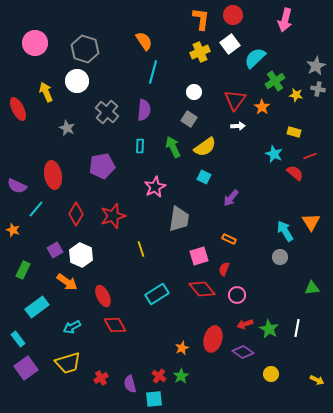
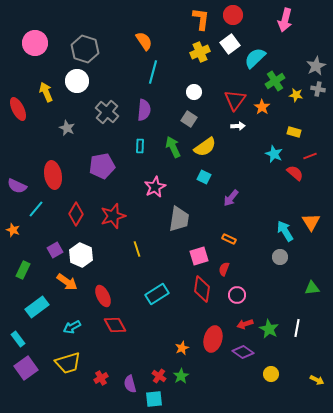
yellow line at (141, 249): moved 4 px left
red diamond at (202, 289): rotated 48 degrees clockwise
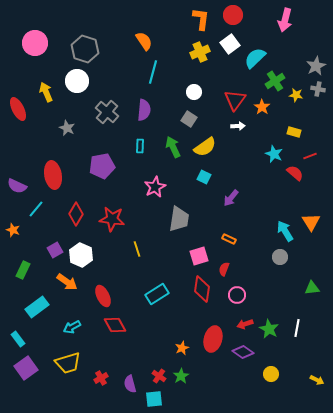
red star at (113, 216): moved 1 px left, 3 px down; rotated 25 degrees clockwise
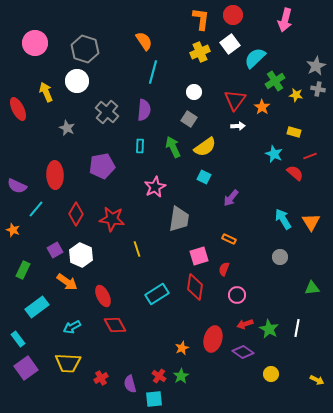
red ellipse at (53, 175): moved 2 px right; rotated 8 degrees clockwise
cyan arrow at (285, 231): moved 2 px left, 12 px up
red diamond at (202, 289): moved 7 px left, 2 px up
yellow trapezoid at (68, 363): rotated 20 degrees clockwise
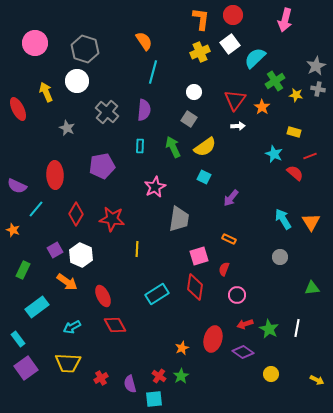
yellow line at (137, 249): rotated 21 degrees clockwise
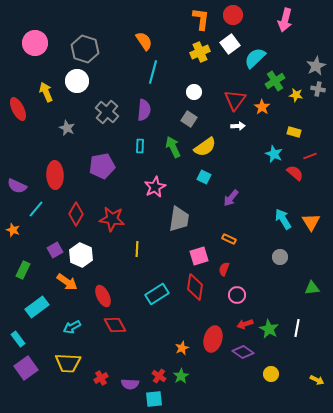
purple semicircle at (130, 384): rotated 72 degrees counterclockwise
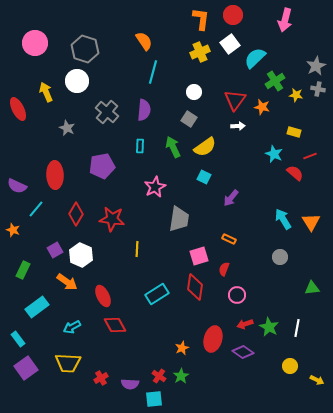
orange star at (262, 107): rotated 21 degrees counterclockwise
green star at (269, 329): moved 2 px up
yellow circle at (271, 374): moved 19 px right, 8 px up
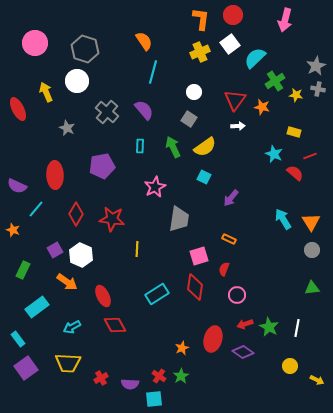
purple semicircle at (144, 110): rotated 45 degrees counterclockwise
gray circle at (280, 257): moved 32 px right, 7 px up
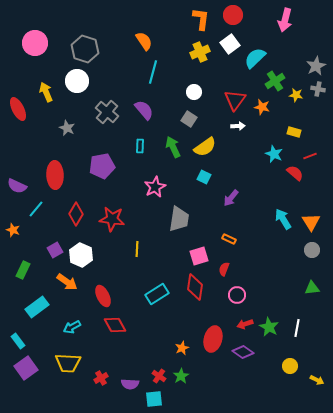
cyan rectangle at (18, 339): moved 2 px down
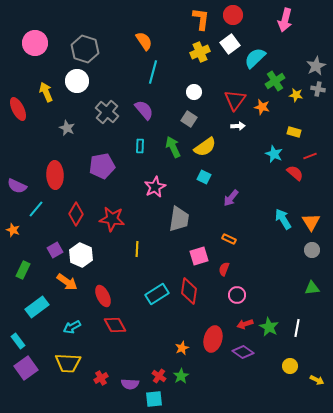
red diamond at (195, 287): moved 6 px left, 4 px down
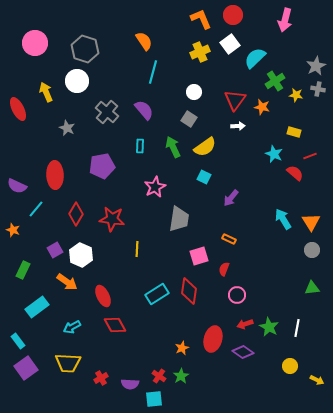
orange L-shape at (201, 19): rotated 30 degrees counterclockwise
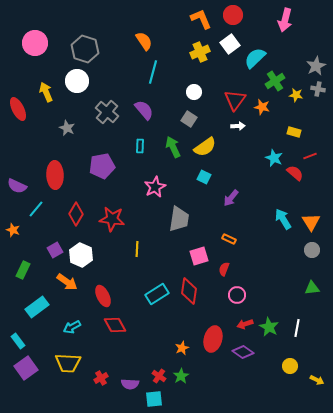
cyan star at (274, 154): moved 4 px down
